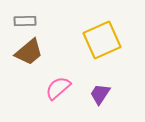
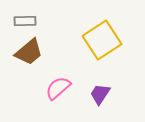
yellow square: rotated 9 degrees counterclockwise
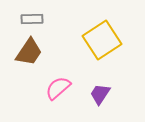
gray rectangle: moved 7 px right, 2 px up
brown trapezoid: rotated 16 degrees counterclockwise
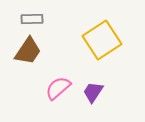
brown trapezoid: moved 1 px left, 1 px up
purple trapezoid: moved 7 px left, 2 px up
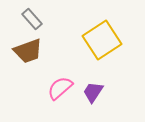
gray rectangle: rotated 50 degrees clockwise
brown trapezoid: rotated 36 degrees clockwise
pink semicircle: moved 2 px right
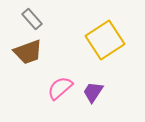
yellow square: moved 3 px right
brown trapezoid: moved 1 px down
